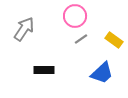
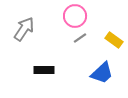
gray line: moved 1 px left, 1 px up
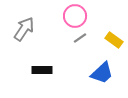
black rectangle: moved 2 px left
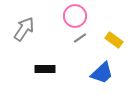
black rectangle: moved 3 px right, 1 px up
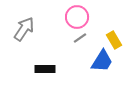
pink circle: moved 2 px right, 1 px down
yellow rectangle: rotated 24 degrees clockwise
blue trapezoid: moved 12 px up; rotated 15 degrees counterclockwise
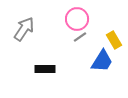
pink circle: moved 2 px down
gray line: moved 1 px up
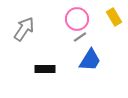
yellow rectangle: moved 23 px up
blue trapezoid: moved 12 px left, 1 px up
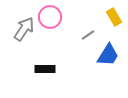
pink circle: moved 27 px left, 2 px up
gray line: moved 8 px right, 2 px up
blue trapezoid: moved 18 px right, 5 px up
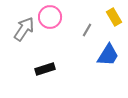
gray line: moved 1 px left, 5 px up; rotated 24 degrees counterclockwise
black rectangle: rotated 18 degrees counterclockwise
